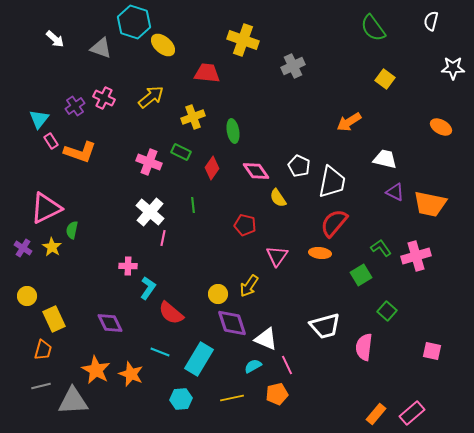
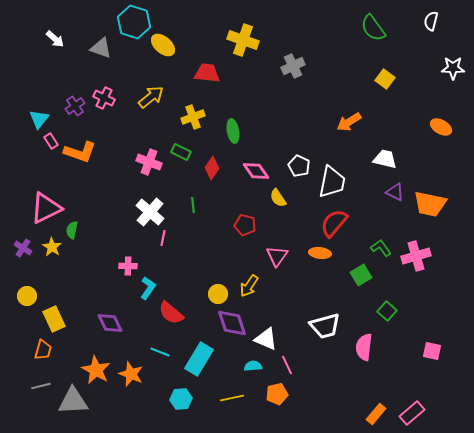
cyan semicircle at (253, 366): rotated 24 degrees clockwise
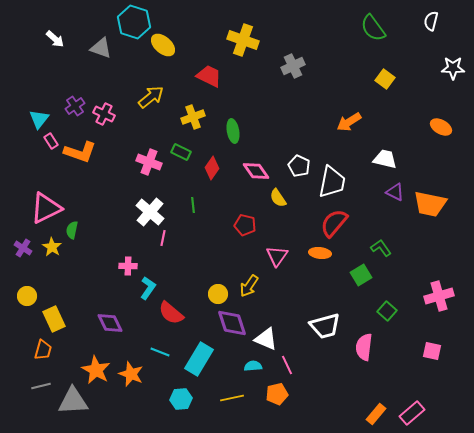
red trapezoid at (207, 73): moved 2 px right, 3 px down; rotated 20 degrees clockwise
pink cross at (104, 98): moved 16 px down
pink cross at (416, 256): moved 23 px right, 40 px down
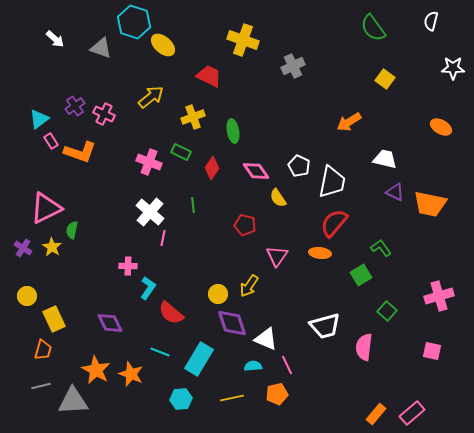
cyan triangle at (39, 119): rotated 15 degrees clockwise
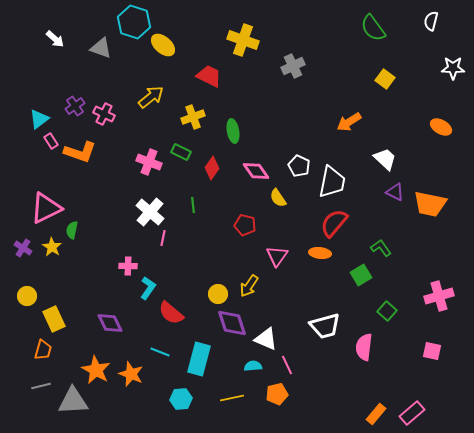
white trapezoid at (385, 159): rotated 30 degrees clockwise
cyan rectangle at (199, 359): rotated 16 degrees counterclockwise
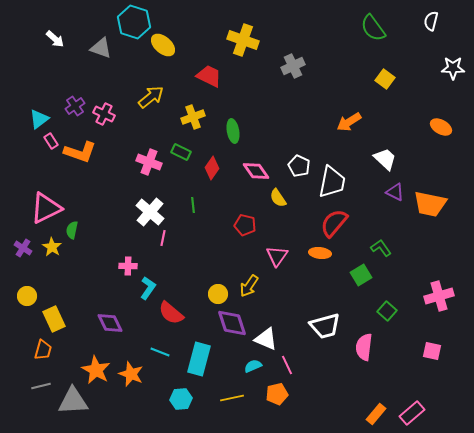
cyan semicircle at (253, 366): rotated 18 degrees counterclockwise
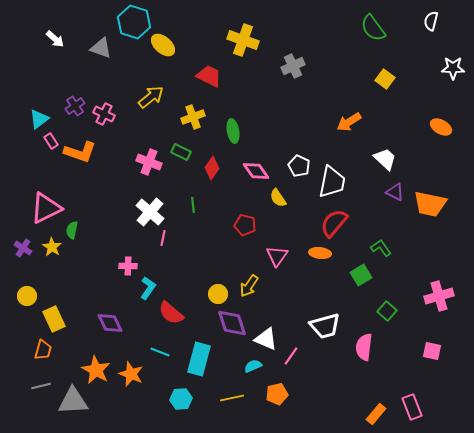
pink line at (287, 365): moved 4 px right, 9 px up; rotated 60 degrees clockwise
pink rectangle at (412, 413): moved 6 px up; rotated 70 degrees counterclockwise
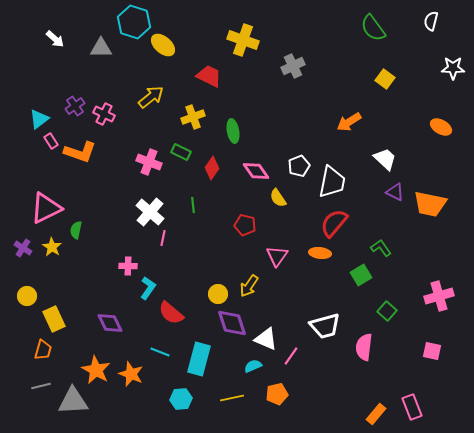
gray triangle at (101, 48): rotated 20 degrees counterclockwise
white pentagon at (299, 166): rotated 25 degrees clockwise
green semicircle at (72, 230): moved 4 px right
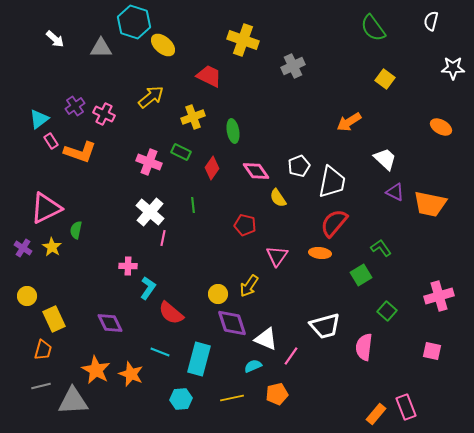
pink rectangle at (412, 407): moved 6 px left
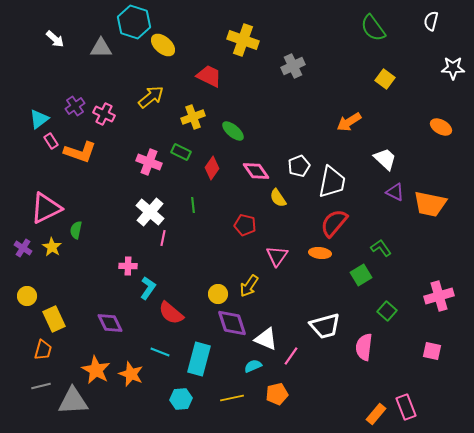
green ellipse at (233, 131): rotated 40 degrees counterclockwise
